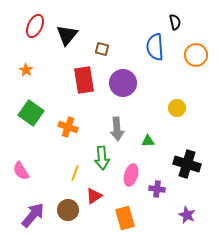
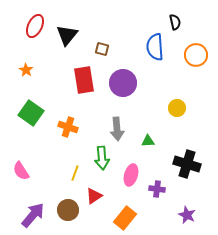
orange rectangle: rotated 55 degrees clockwise
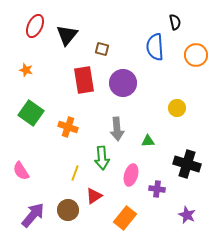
orange star: rotated 16 degrees counterclockwise
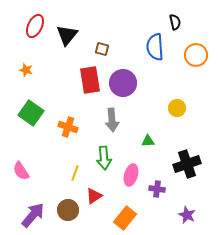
red rectangle: moved 6 px right
gray arrow: moved 5 px left, 9 px up
green arrow: moved 2 px right
black cross: rotated 36 degrees counterclockwise
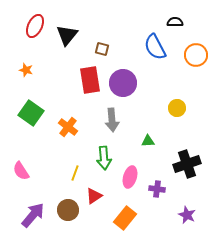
black semicircle: rotated 77 degrees counterclockwise
blue semicircle: rotated 24 degrees counterclockwise
orange cross: rotated 18 degrees clockwise
pink ellipse: moved 1 px left, 2 px down
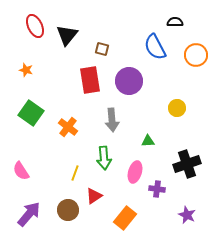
red ellipse: rotated 50 degrees counterclockwise
purple circle: moved 6 px right, 2 px up
pink ellipse: moved 5 px right, 5 px up
purple arrow: moved 4 px left, 1 px up
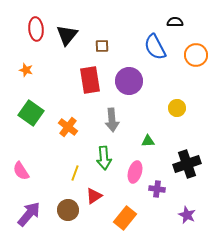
red ellipse: moved 1 px right, 3 px down; rotated 20 degrees clockwise
brown square: moved 3 px up; rotated 16 degrees counterclockwise
